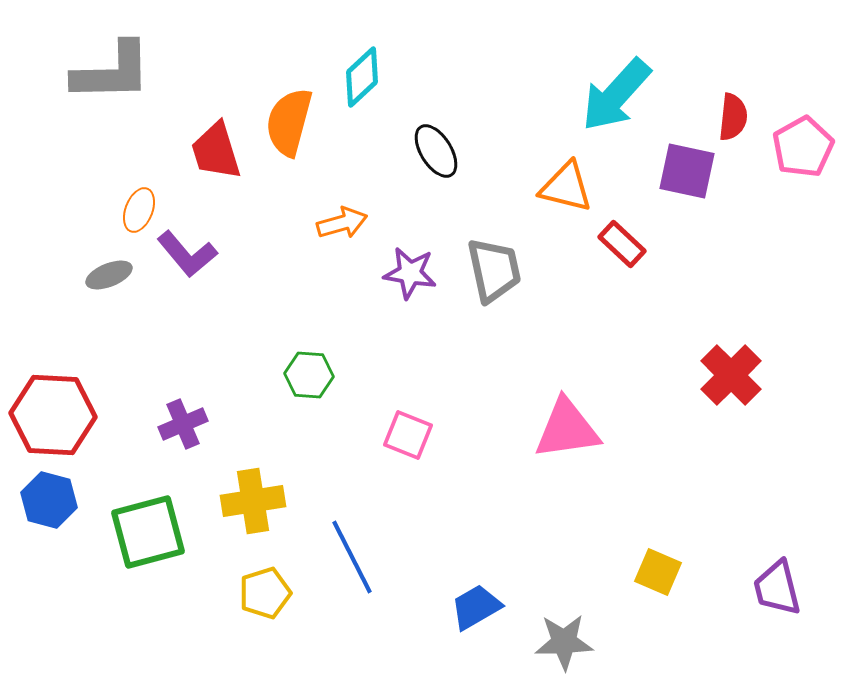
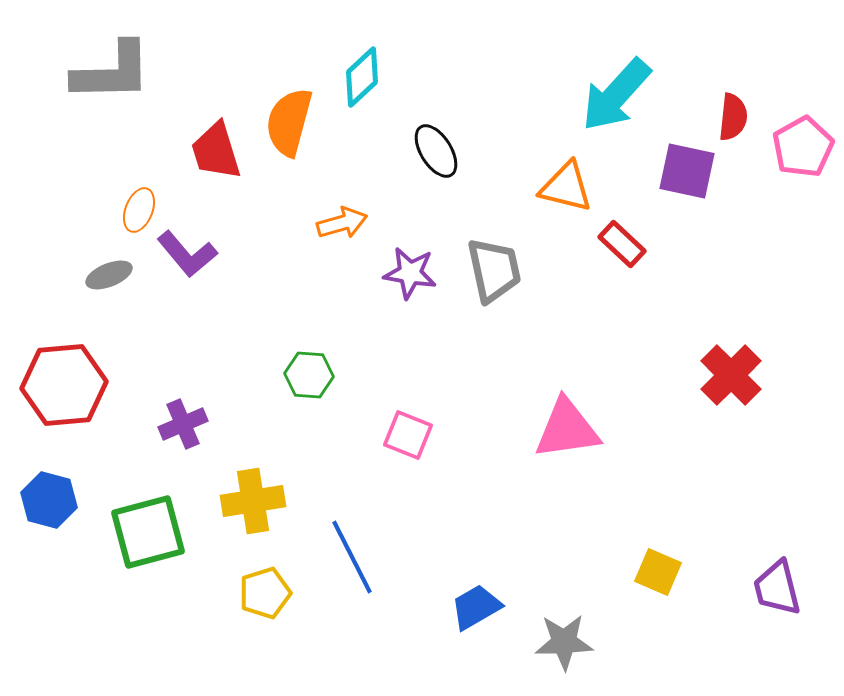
red hexagon: moved 11 px right, 30 px up; rotated 8 degrees counterclockwise
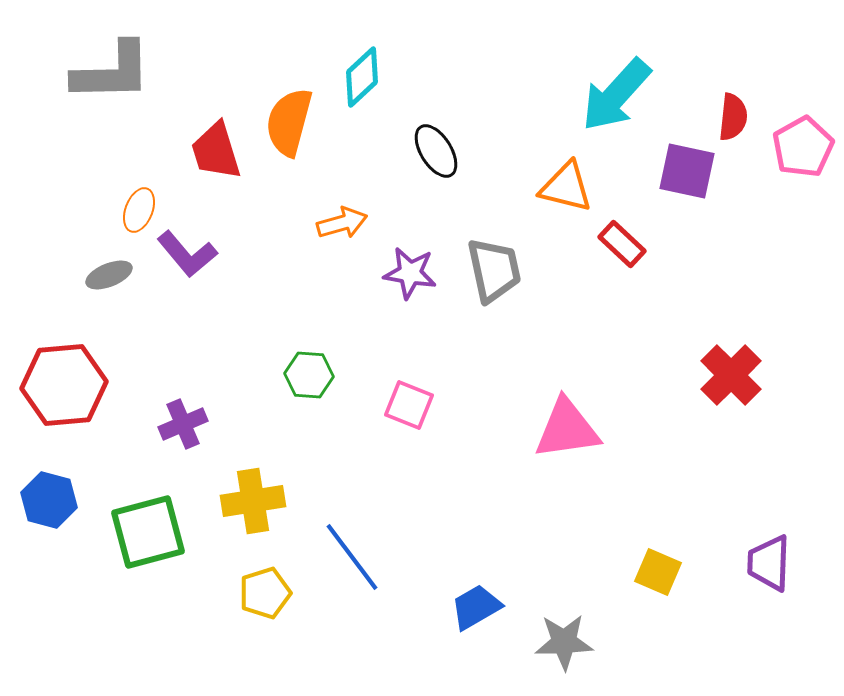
pink square: moved 1 px right, 30 px up
blue line: rotated 10 degrees counterclockwise
purple trapezoid: moved 8 px left, 25 px up; rotated 16 degrees clockwise
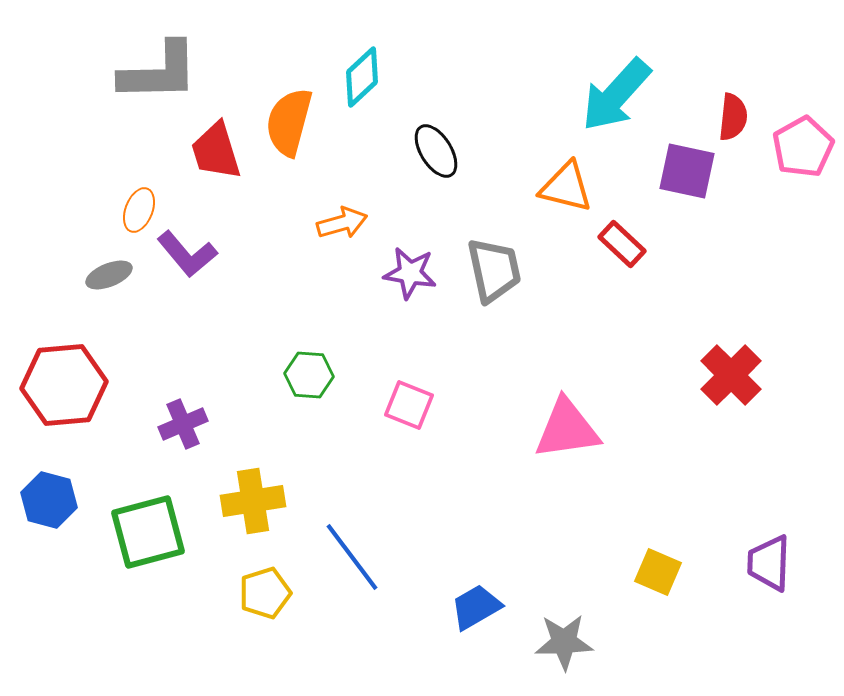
gray L-shape: moved 47 px right
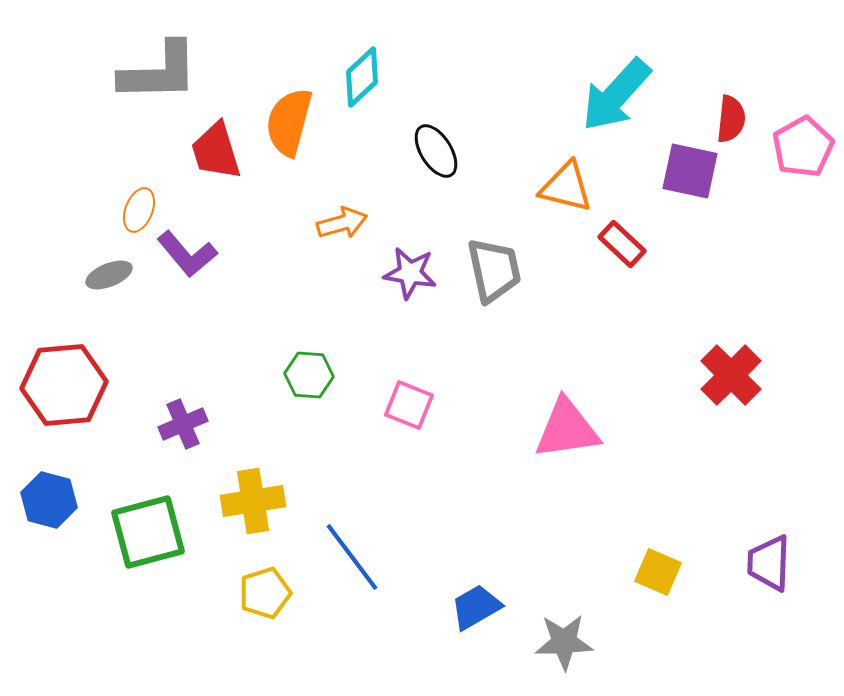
red semicircle: moved 2 px left, 2 px down
purple square: moved 3 px right
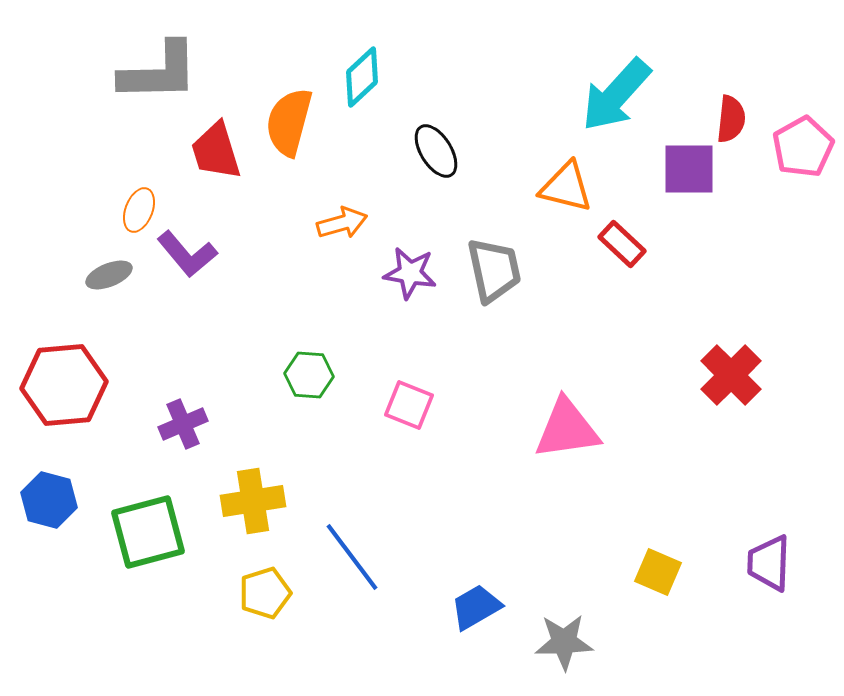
purple square: moved 1 px left, 2 px up; rotated 12 degrees counterclockwise
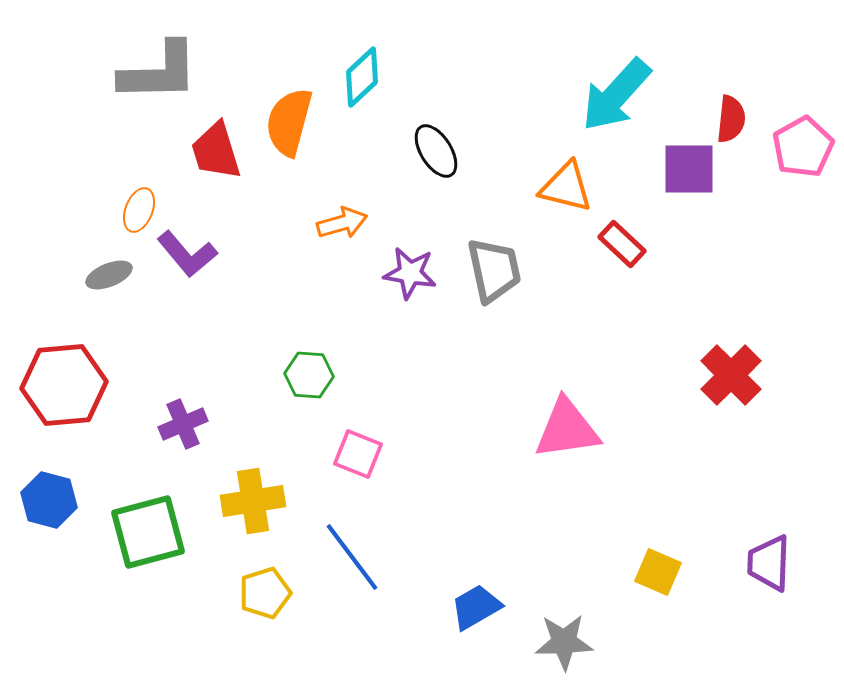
pink square: moved 51 px left, 49 px down
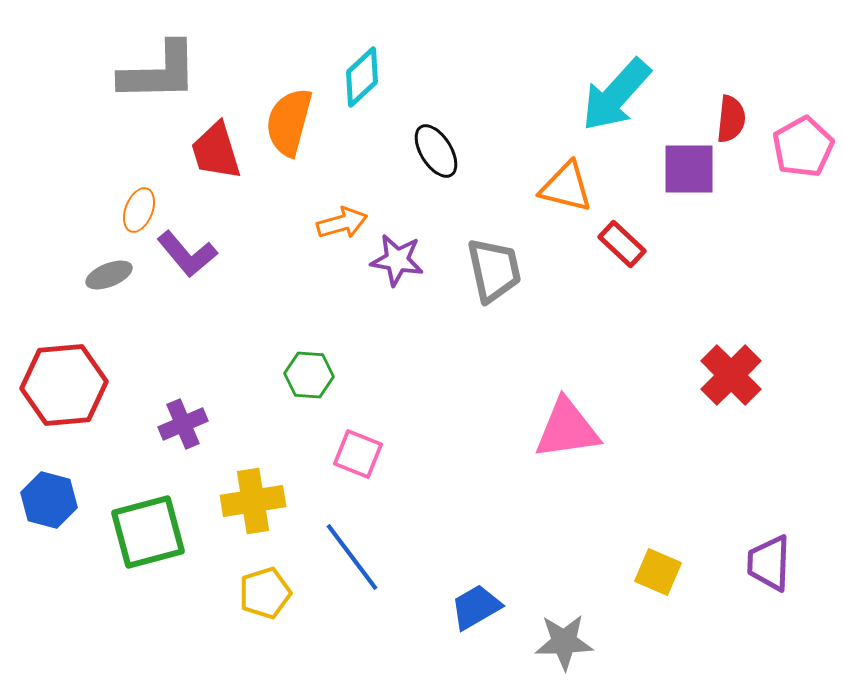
purple star: moved 13 px left, 13 px up
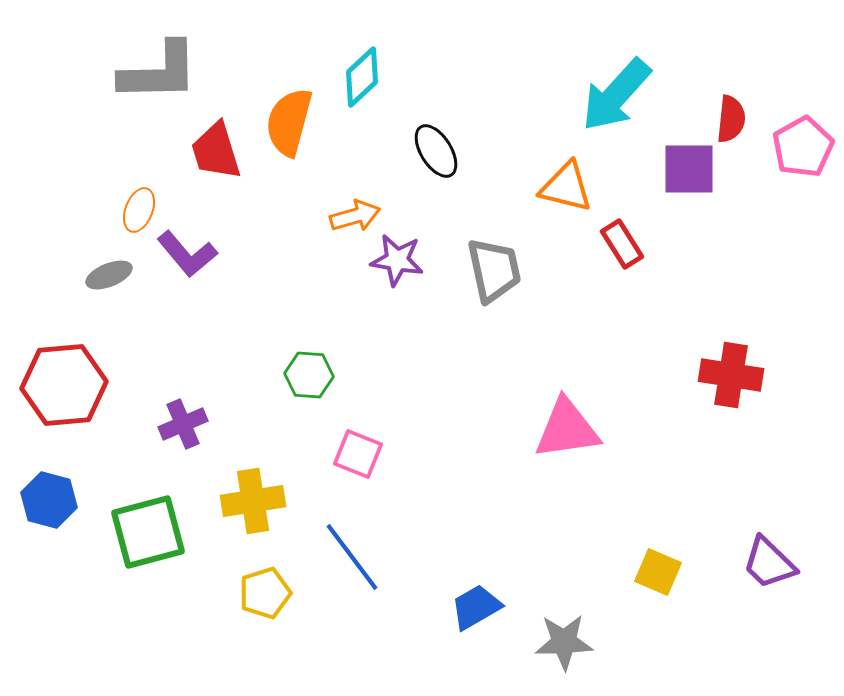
orange arrow: moved 13 px right, 7 px up
red rectangle: rotated 15 degrees clockwise
red cross: rotated 36 degrees counterclockwise
purple trapezoid: rotated 48 degrees counterclockwise
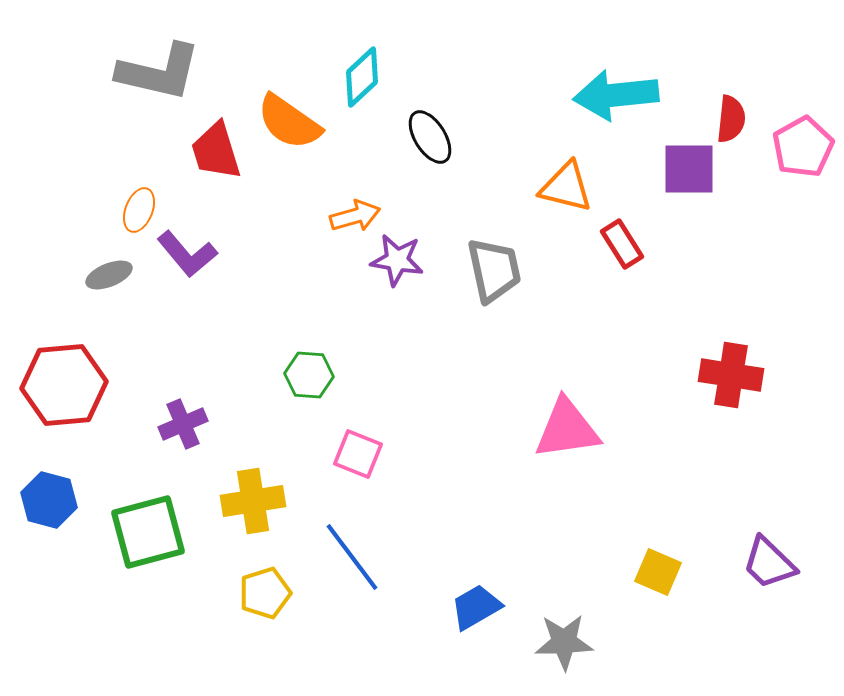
gray L-shape: rotated 14 degrees clockwise
cyan arrow: rotated 42 degrees clockwise
orange semicircle: rotated 70 degrees counterclockwise
black ellipse: moved 6 px left, 14 px up
